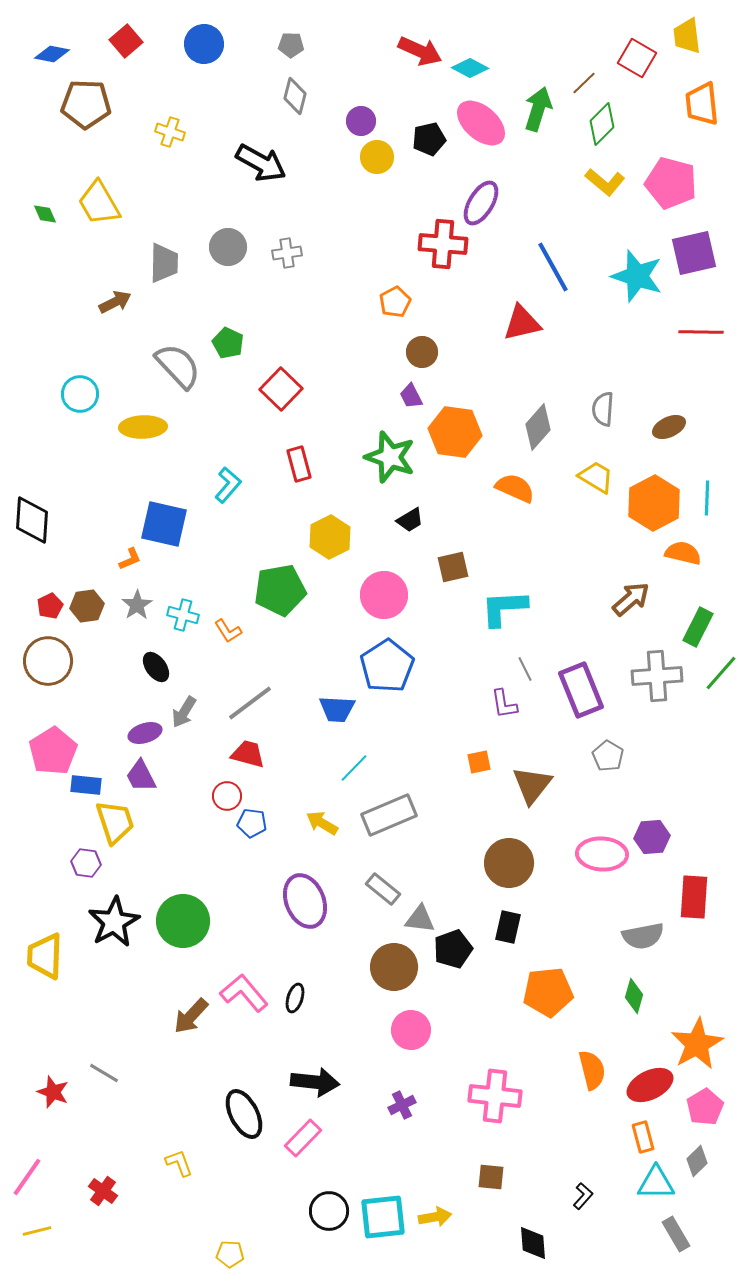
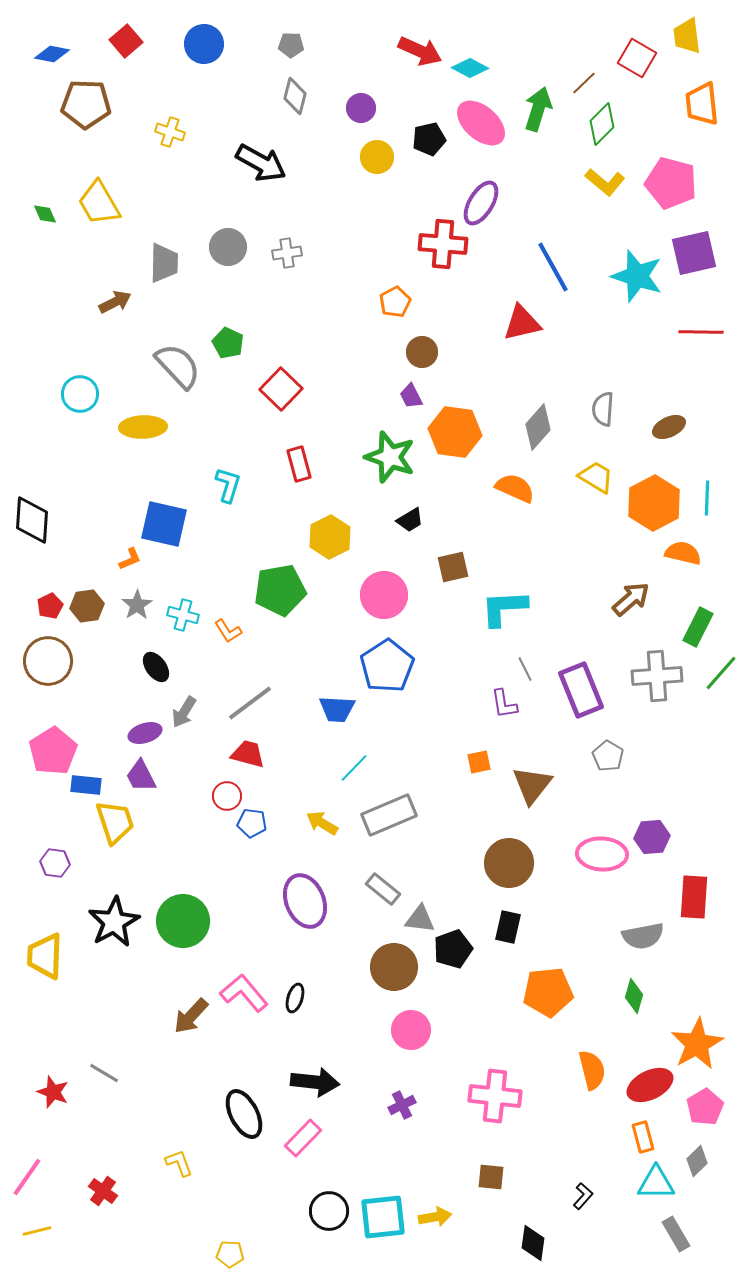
purple circle at (361, 121): moved 13 px up
cyan L-shape at (228, 485): rotated 24 degrees counterclockwise
purple hexagon at (86, 863): moved 31 px left
black diamond at (533, 1243): rotated 12 degrees clockwise
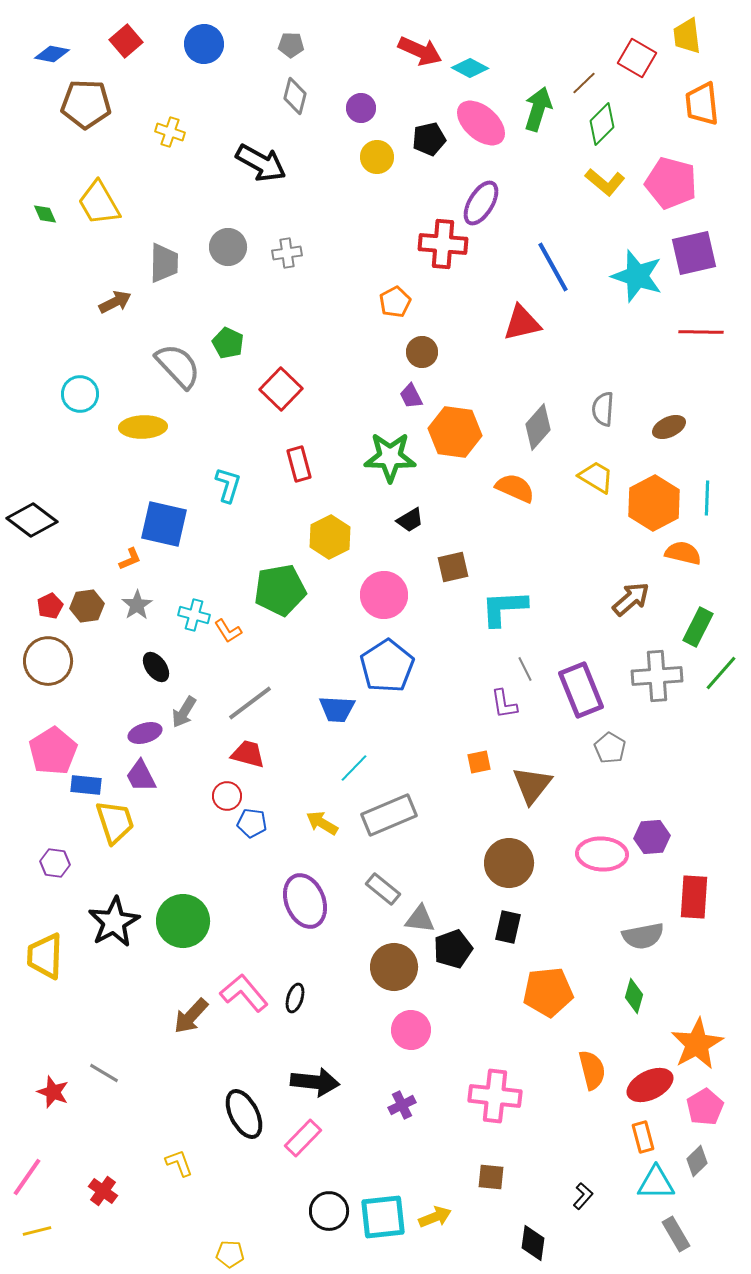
green star at (390, 457): rotated 18 degrees counterclockwise
black diamond at (32, 520): rotated 57 degrees counterclockwise
cyan cross at (183, 615): moved 11 px right
gray pentagon at (608, 756): moved 2 px right, 8 px up
yellow arrow at (435, 1217): rotated 12 degrees counterclockwise
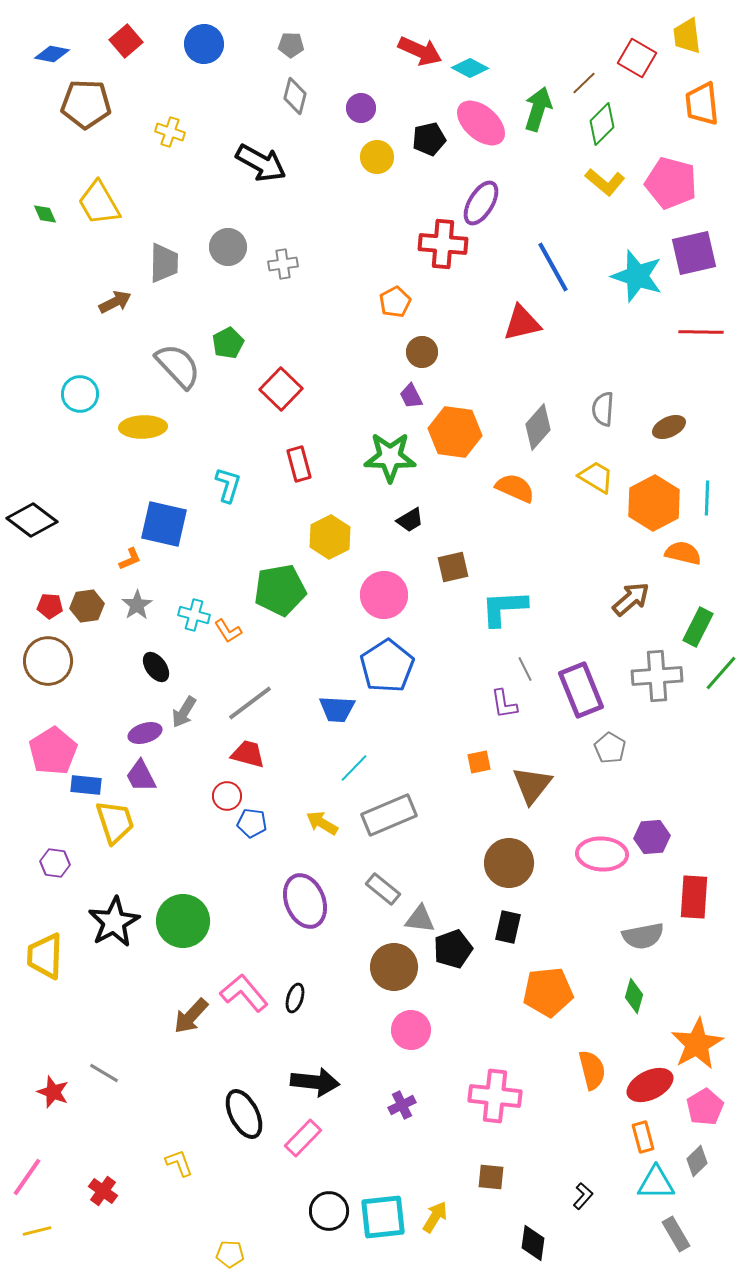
gray cross at (287, 253): moved 4 px left, 11 px down
green pentagon at (228, 343): rotated 20 degrees clockwise
red pentagon at (50, 606): rotated 30 degrees clockwise
yellow arrow at (435, 1217): rotated 36 degrees counterclockwise
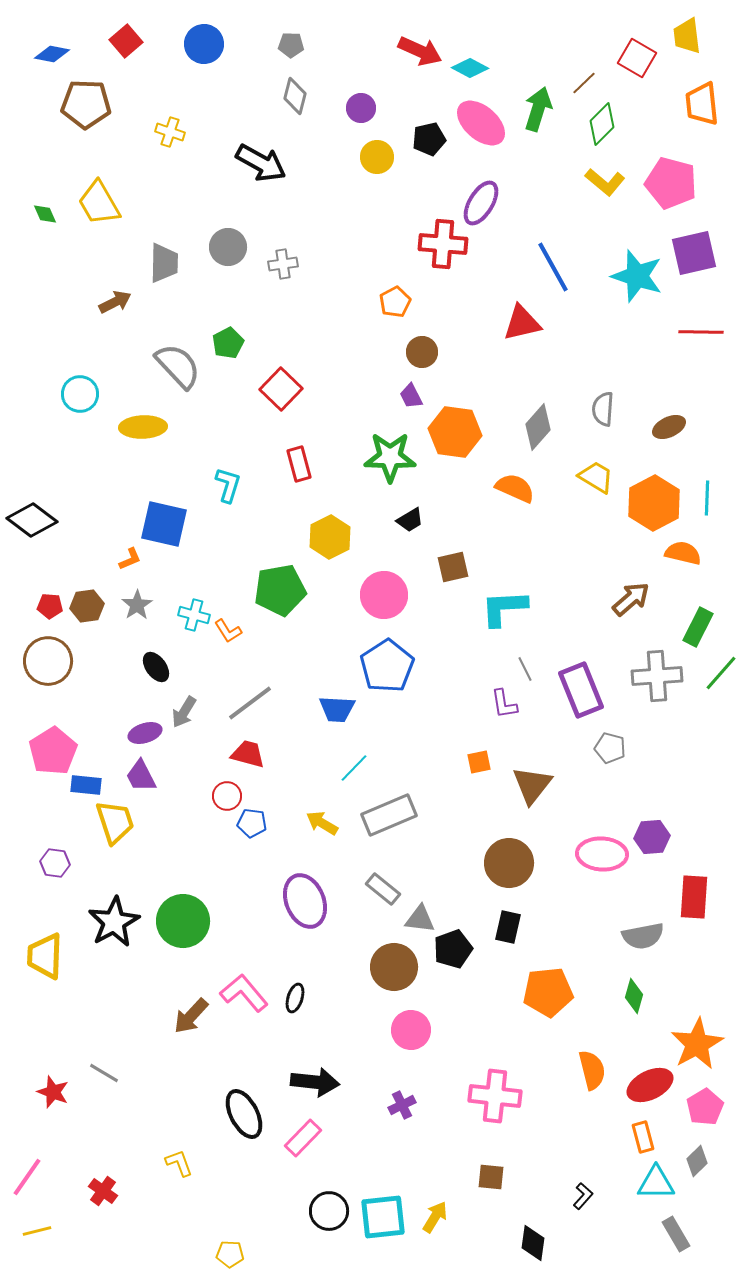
gray pentagon at (610, 748): rotated 16 degrees counterclockwise
